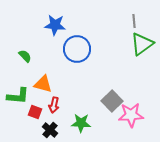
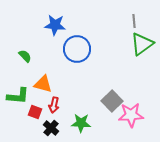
black cross: moved 1 px right, 2 px up
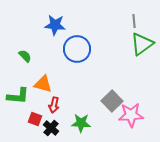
red square: moved 7 px down
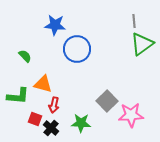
gray square: moved 5 px left
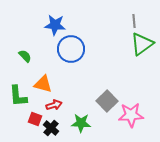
blue circle: moved 6 px left
green L-shape: rotated 80 degrees clockwise
red arrow: rotated 119 degrees counterclockwise
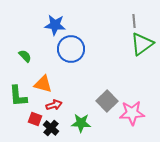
pink star: moved 1 px right, 2 px up
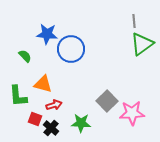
blue star: moved 8 px left, 9 px down
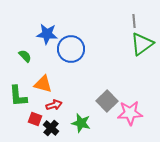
pink star: moved 2 px left
green star: rotated 12 degrees clockwise
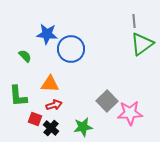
orange triangle: moved 7 px right; rotated 12 degrees counterclockwise
green star: moved 2 px right, 4 px down; rotated 24 degrees counterclockwise
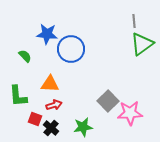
gray square: moved 1 px right
